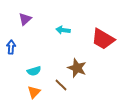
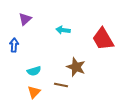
red trapezoid: rotated 30 degrees clockwise
blue arrow: moved 3 px right, 2 px up
brown star: moved 1 px left, 1 px up
brown line: rotated 32 degrees counterclockwise
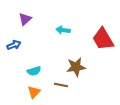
blue arrow: rotated 64 degrees clockwise
brown star: rotated 30 degrees counterclockwise
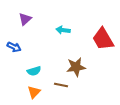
blue arrow: moved 2 px down; rotated 48 degrees clockwise
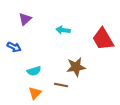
orange triangle: moved 1 px right, 1 px down
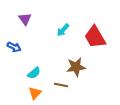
purple triangle: rotated 24 degrees counterclockwise
cyan arrow: rotated 56 degrees counterclockwise
red trapezoid: moved 8 px left, 2 px up
cyan semicircle: moved 2 px down; rotated 24 degrees counterclockwise
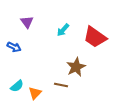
purple triangle: moved 2 px right, 3 px down
red trapezoid: rotated 25 degrees counterclockwise
brown star: rotated 18 degrees counterclockwise
cyan semicircle: moved 17 px left, 13 px down
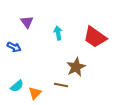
cyan arrow: moved 5 px left, 3 px down; rotated 128 degrees clockwise
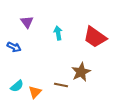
brown star: moved 5 px right, 5 px down
orange triangle: moved 1 px up
